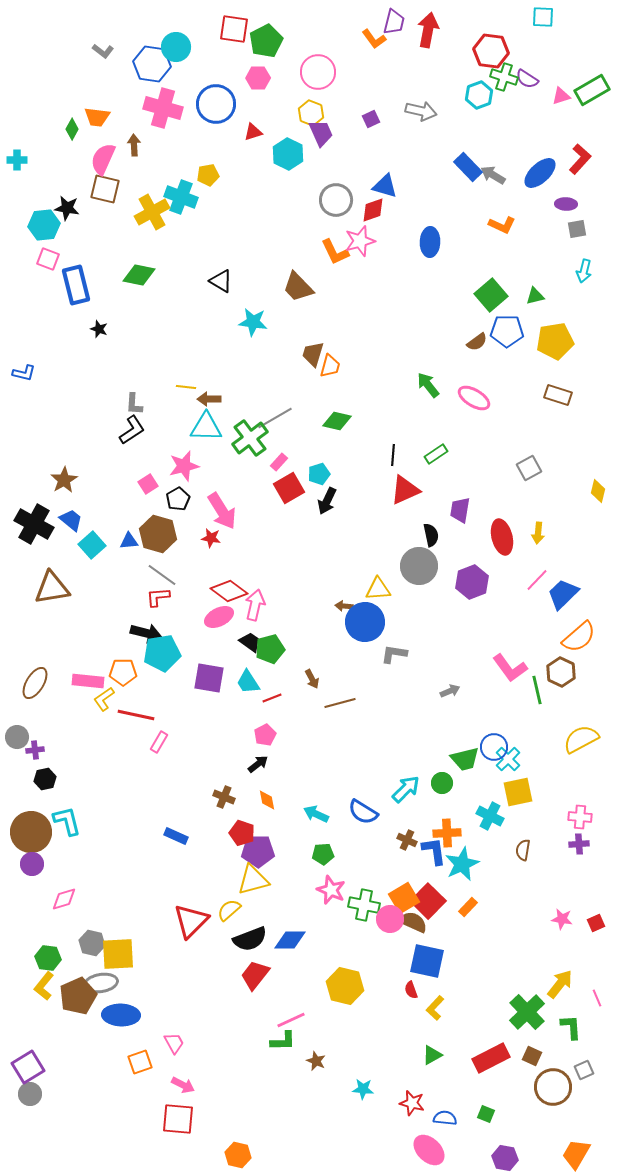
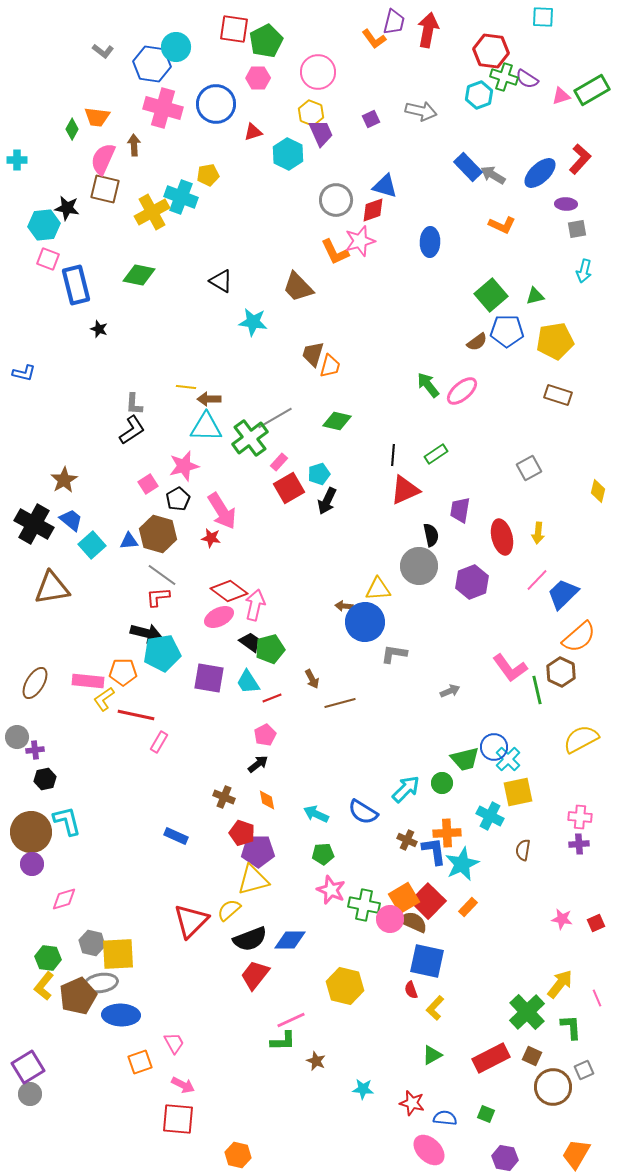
pink ellipse at (474, 398): moved 12 px left, 7 px up; rotated 72 degrees counterclockwise
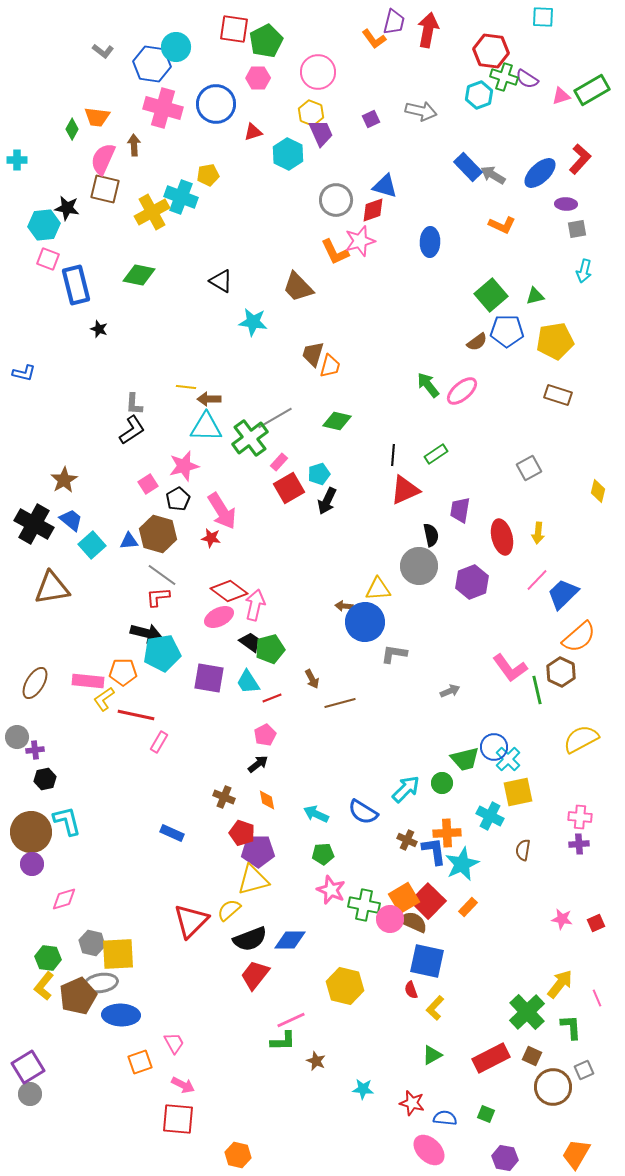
blue rectangle at (176, 836): moved 4 px left, 3 px up
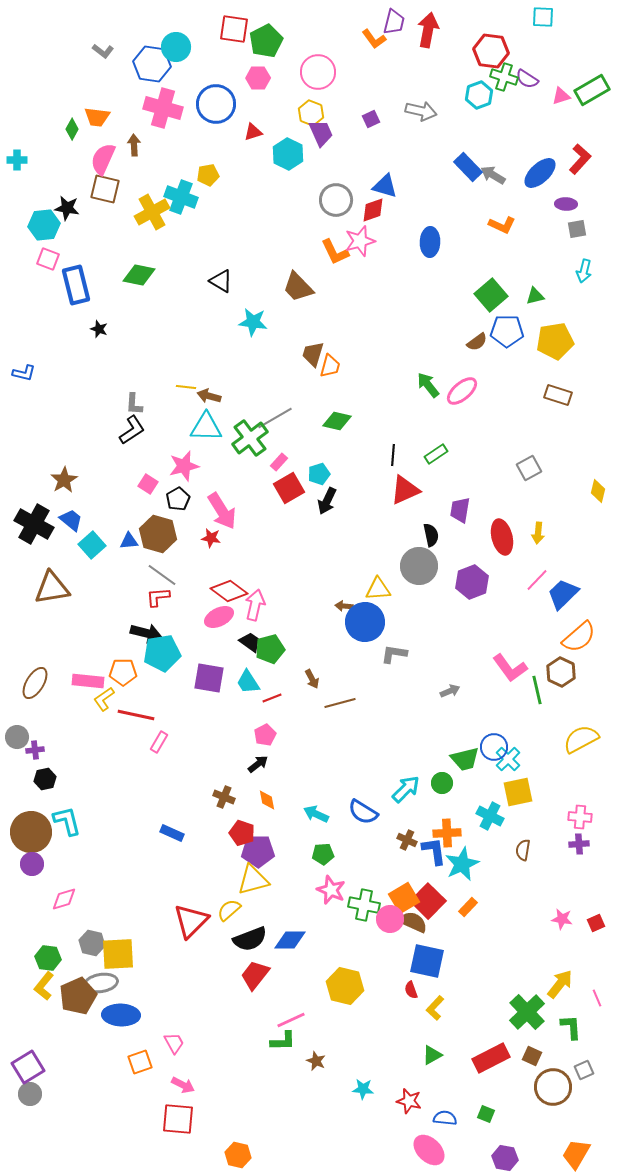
brown arrow at (209, 399): moved 3 px up; rotated 15 degrees clockwise
pink square at (148, 484): rotated 24 degrees counterclockwise
red star at (412, 1103): moved 3 px left, 2 px up
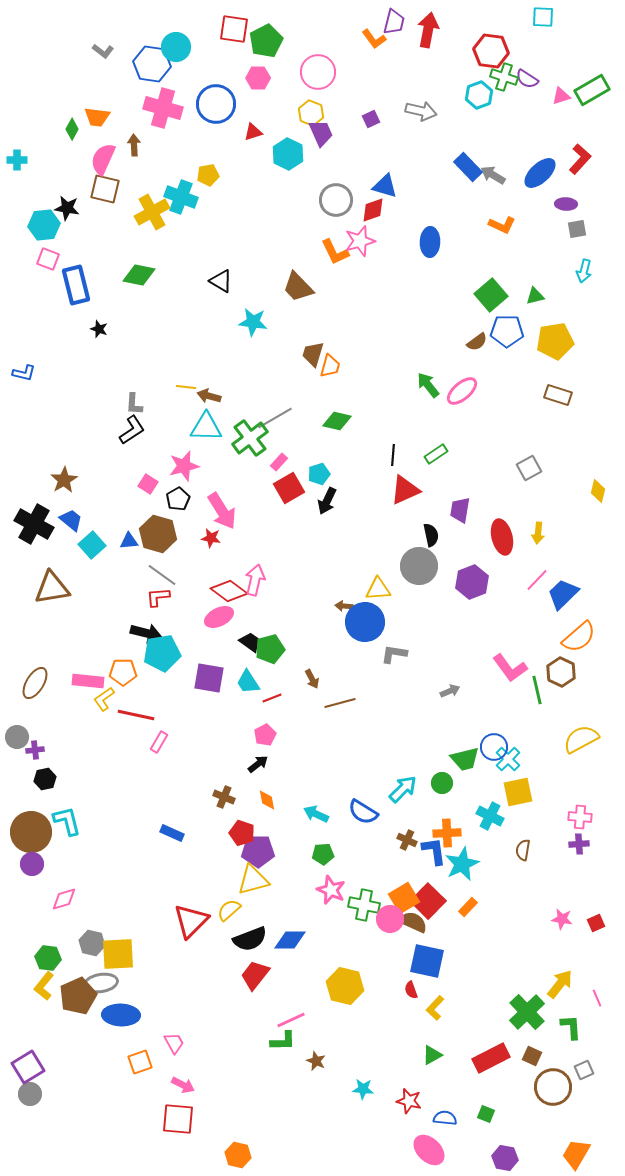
pink arrow at (255, 605): moved 25 px up
cyan arrow at (406, 789): moved 3 px left
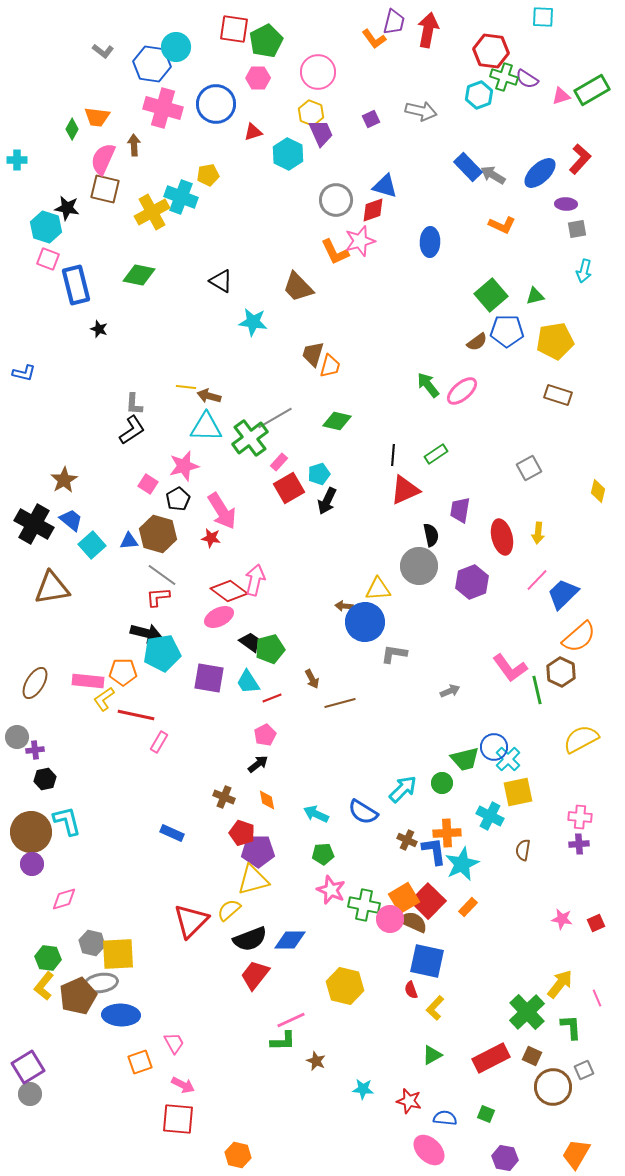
cyan hexagon at (44, 225): moved 2 px right, 2 px down; rotated 24 degrees clockwise
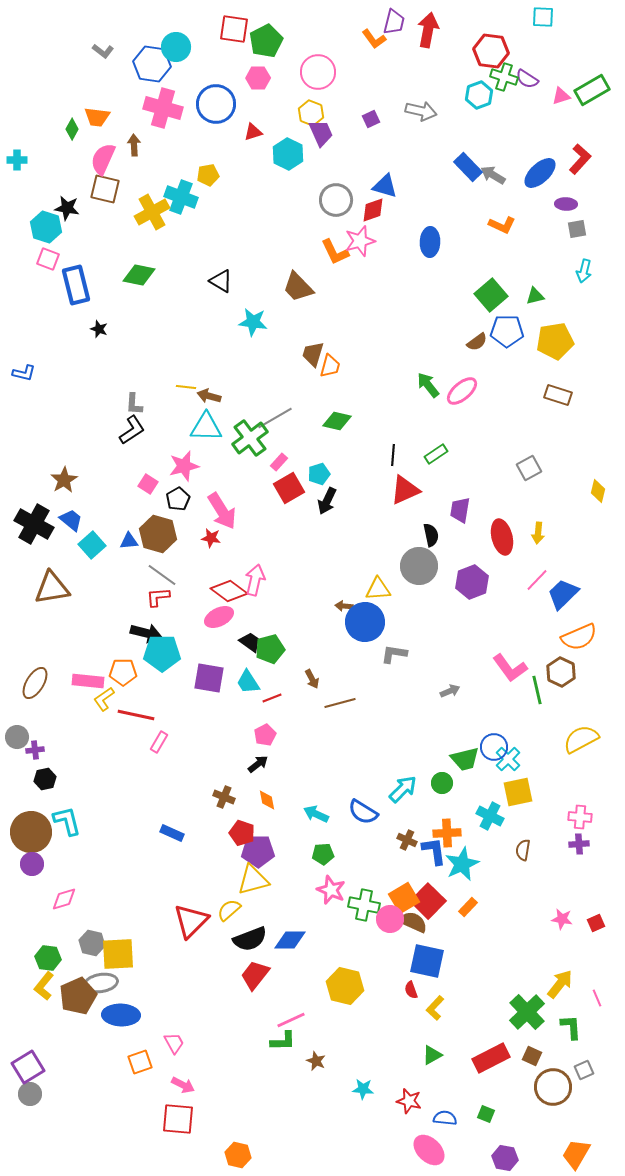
orange semicircle at (579, 637): rotated 18 degrees clockwise
cyan pentagon at (162, 653): rotated 9 degrees clockwise
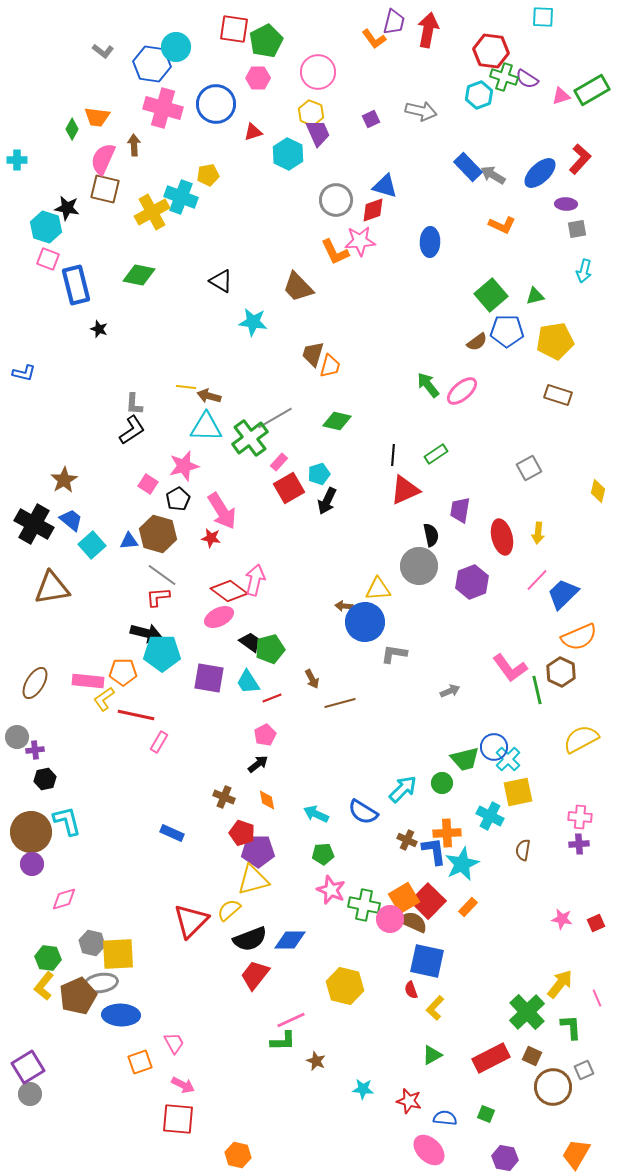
purple trapezoid at (321, 133): moved 3 px left
pink star at (360, 241): rotated 12 degrees clockwise
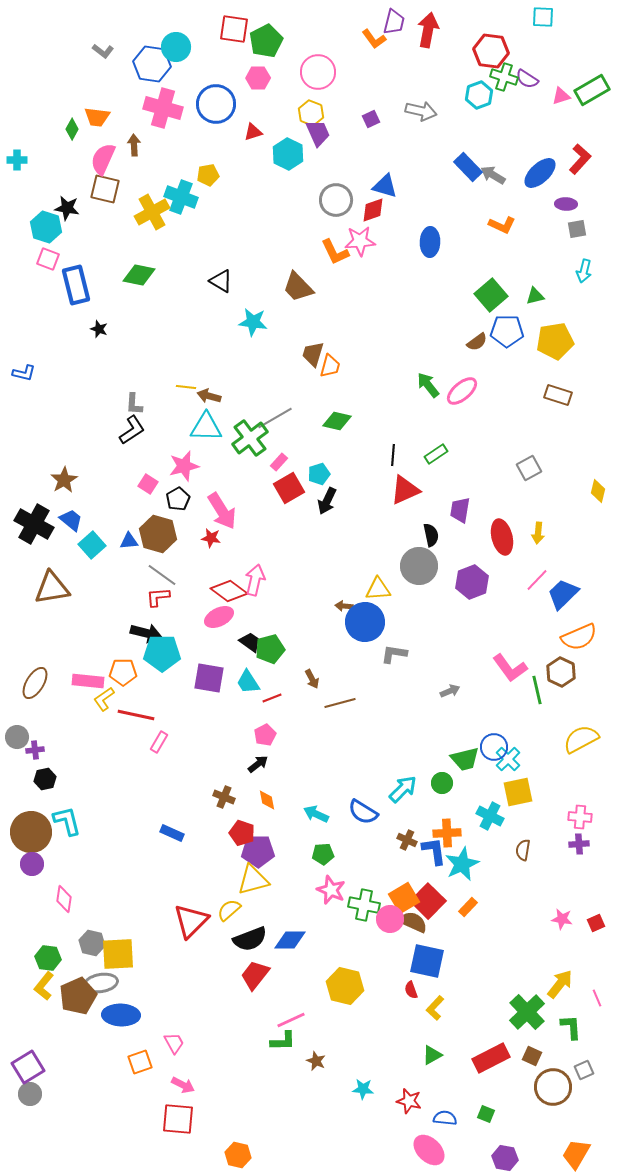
pink diamond at (64, 899): rotated 64 degrees counterclockwise
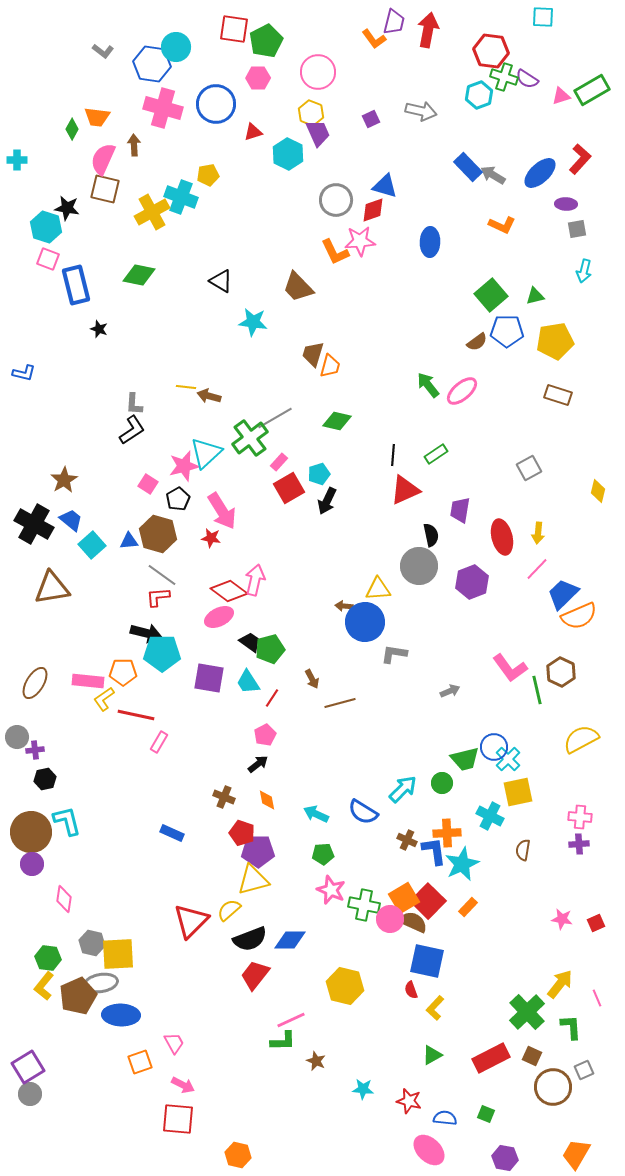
cyan triangle at (206, 427): moved 26 px down; rotated 44 degrees counterclockwise
pink line at (537, 580): moved 11 px up
orange semicircle at (579, 637): moved 21 px up
red line at (272, 698): rotated 36 degrees counterclockwise
